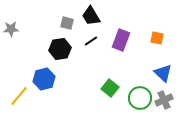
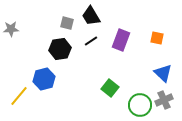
green circle: moved 7 px down
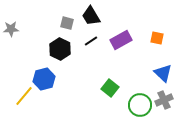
purple rectangle: rotated 40 degrees clockwise
black hexagon: rotated 25 degrees counterclockwise
yellow line: moved 5 px right
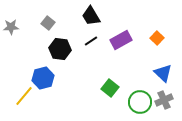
gray square: moved 19 px left; rotated 24 degrees clockwise
gray star: moved 2 px up
orange square: rotated 32 degrees clockwise
black hexagon: rotated 20 degrees counterclockwise
blue hexagon: moved 1 px left, 1 px up
green circle: moved 3 px up
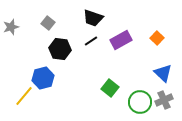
black trapezoid: moved 2 px right, 2 px down; rotated 40 degrees counterclockwise
gray star: rotated 14 degrees counterclockwise
